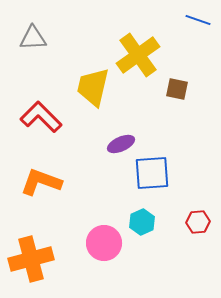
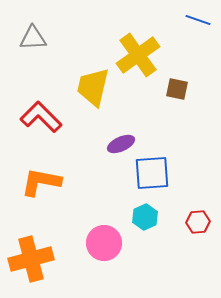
orange L-shape: rotated 9 degrees counterclockwise
cyan hexagon: moved 3 px right, 5 px up
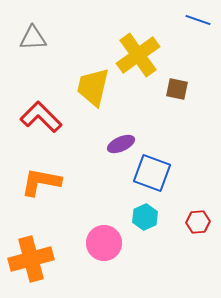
blue square: rotated 24 degrees clockwise
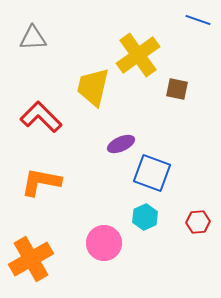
orange cross: rotated 15 degrees counterclockwise
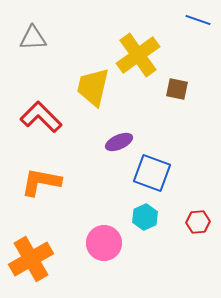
purple ellipse: moved 2 px left, 2 px up
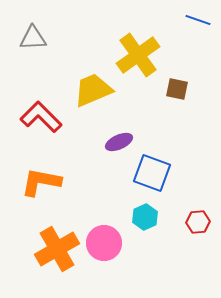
yellow trapezoid: moved 3 px down; rotated 54 degrees clockwise
orange cross: moved 26 px right, 10 px up
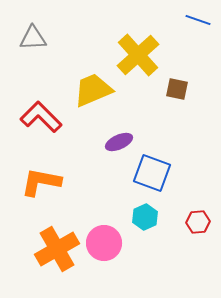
yellow cross: rotated 6 degrees counterclockwise
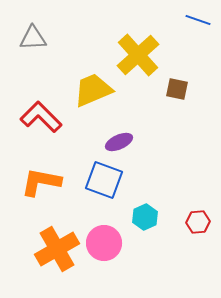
blue square: moved 48 px left, 7 px down
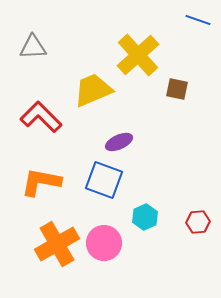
gray triangle: moved 9 px down
orange cross: moved 5 px up
